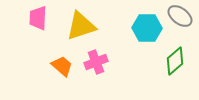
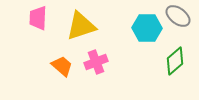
gray ellipse: moved 2 px left
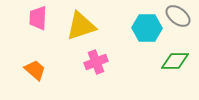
green diamond: rotated 40 degrees clockwise
orange trapezoid: moved 27 px left, 4 px down
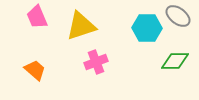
pink trapezoid: moved 1 px left, 1 px up; rotated 25 degrees counterclockwise
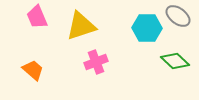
green diamond: rotated 44 degrees clockwise
orange trapezoid: moved 2 px left
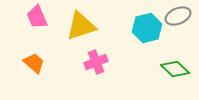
gray ellipse: rotated 60 degrees counterclockwise
cyan hexagon: rotated 16 degrees counterclockwise
green diamond: moved 8 px down
orange trapezoid: moved 1 px right, 7 px up
